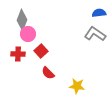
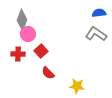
gray L-shape: moved 1 px right
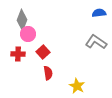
gray L-shape: moved 8 px down
red square: moved 2 px right, 1 px down
red semicircle: rotated 144 degrees counterclockwise
yellow star: rotated 21 degrees clockwise
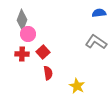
red cross: moved 4 px right
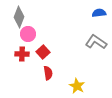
gray diamond: moved 3 px left, 3 px up
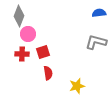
gray diamond: moved 1 px up
gray L-shape: rotated 20 degrees counterclockwise
red square: rotated 24 degrees clockwise
yellow star: rotated 28 degrees clockwise
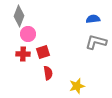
blue semicircle: moved 6 px left, 6 px down
red cross: moved 1 px right
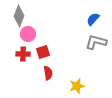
blue semicircle: rotated 40 degrees counterclockwise
